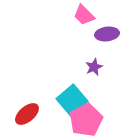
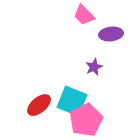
purple ellipse: moved 4 px right
cyan square: moved 1 px down; rotated 28 degrees counterclockwise
red ellipse: moved 12 px right, 9 px up
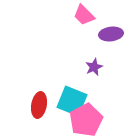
red ellipse: rotated 40 degrees counterclockwise
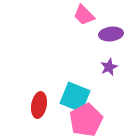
purple star: moved 15 px right
cyan square: moved 3 px right, 4 px up
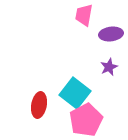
pink trapezoid: rotated 55 degrees clockwise
cyan square: moved 4 px up; rotated 16 degrees clockwise
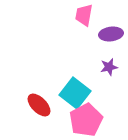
purple star: rotated 12 degrees clockwise
red ellipse: rotated 55 degrees counterclockwise
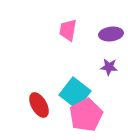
pink trapezoid: moved 16 px left, 15 px down
purple star: rotated 18 degrees clockwise
red ellipse: rotated 15 degrees clockwise
pink pentagon: moved 5 px up
